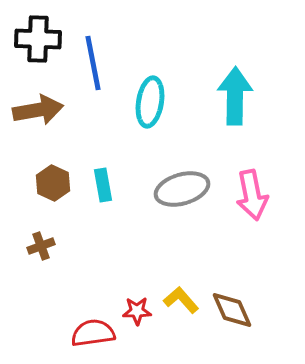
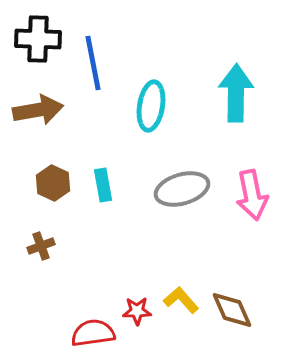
cyan arrow: moved 1 px right, 3 px up
cyan ellipse: moved 1 px right, 4 px down
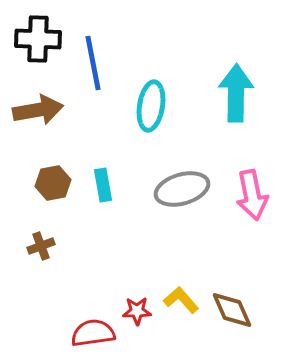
brown hexagon: rotated 24 degrees clockwise
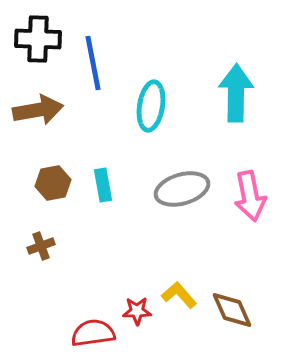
pink arrow: moved 2 px left, 1 px down
yellow L-shape: moved 2 px left, 5 px up
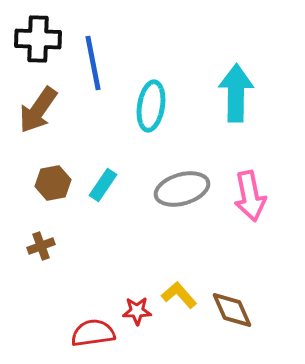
brown arrow: rotated 135 degrees clockwise
cyan rectangle: rotated 44 degrees clockwise
